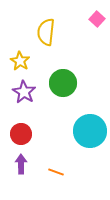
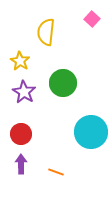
pink square: moved 5 px left
cyan circle: moved 1 px right, 1 px down
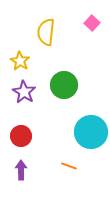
pink square: moved 4 px down
green circle: moved 1 px right, 2 px down
red circle: moved 2 px down
purple arrow: moved 6 px down
orange line: moved 13 px right, 6 px up
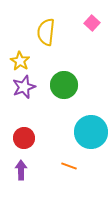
purple star: moved 5 px up; rotated 20 degrees clockwise
red circle: moved 3 px right, 2 px down
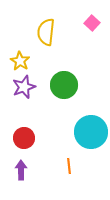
orange line: rotated 63 degrees clockwise
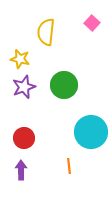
yellow star: moved 2 px up; rotated 18 degrees counterclockwise
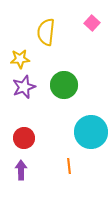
yellow star: rotated 18 degrees counterclockwise
